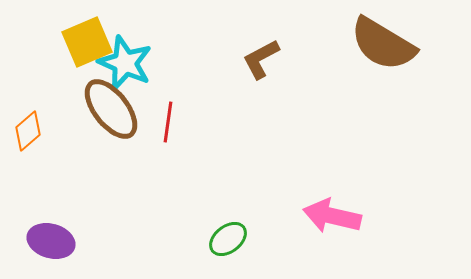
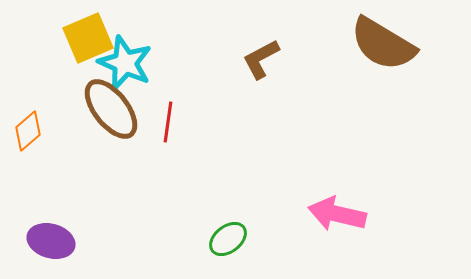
yellow square: moved 1 px right, 4 px up
pink arrow: moved 5 px right, 2 px up
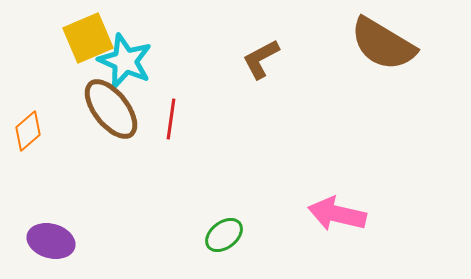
cyan star: moved 2 px up
red line: moved 3 px right, 3 px up
green ellipse: moved 4 px left, 4 px up
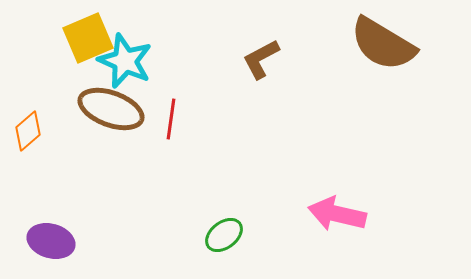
brown ellipse: rotated 32 degrees counterclockwise
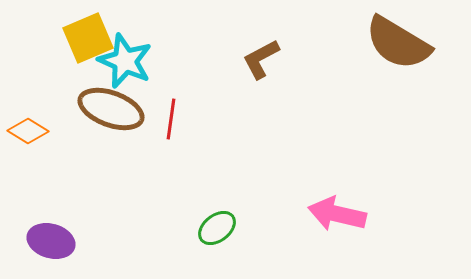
brown semicircle: moved 15 px right, 1 px up
orange diamond: rotated 72 degrees clockwise
green ellipse: moved 7 px left, 7 px up
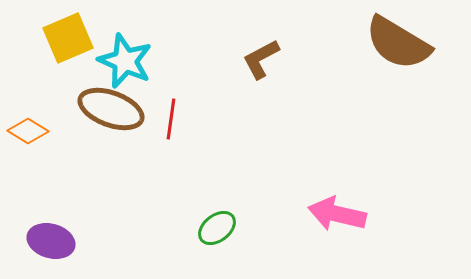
yellow square: moved 20 px left
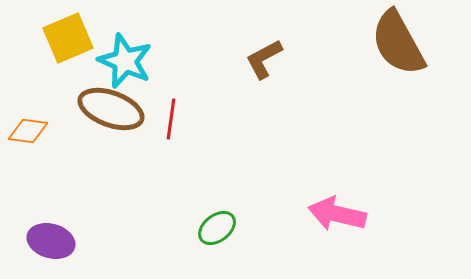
brown semicircle: rotated 30 degrees clockwise
brown L-shape: moved 3 px right
orange diamond: rotated 24 degrees counterclockwise
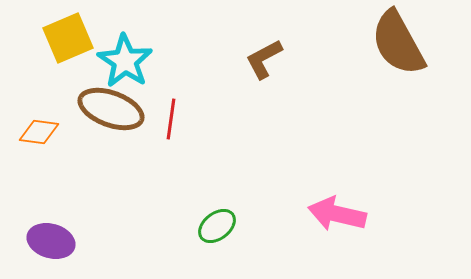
cyan star: rotated 10 degrees clockwise
orange diamond: moved 11 px right, 1 px down
green ellipse: moved 2 px up
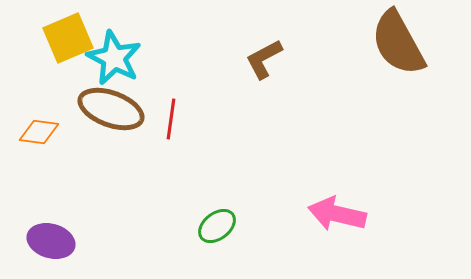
cyan star: moved 11 px left, 3 px up; rotated 6 degrees counterclockwise
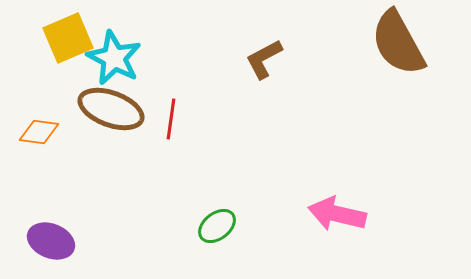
purple ellipse: rotated 6 degrees clockwise
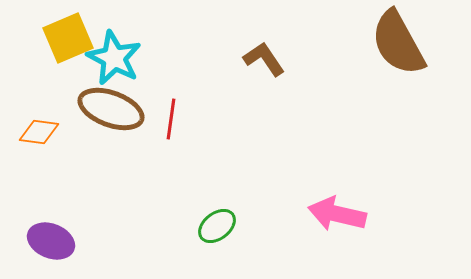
brown L-shape: rotated 84 degrees clockwise
